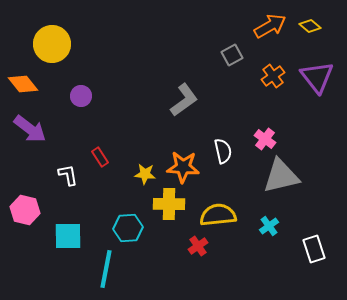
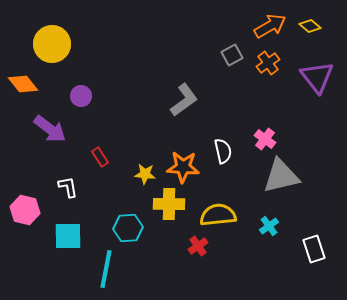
orange cross: moved 5 px left, 13 px up
purple arrow: moved 20 px right
white L-shape: moved 12 px down
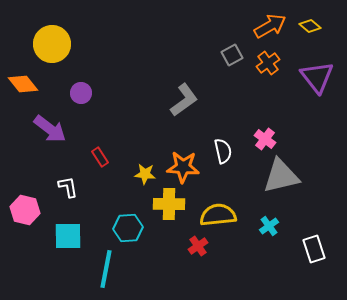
purple circle: moved 3 px up
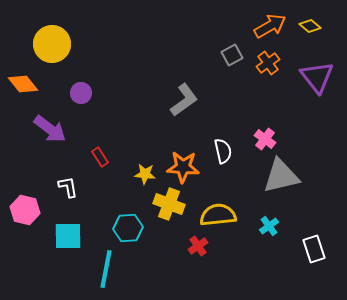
yellow cross: rotated 20 degrees clockwise
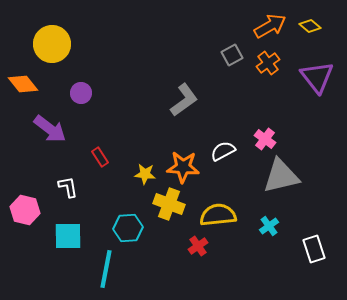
white semicircle: rotated 105 degrees counterclockwise
